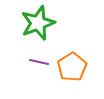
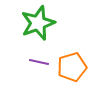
orange pentagon: rotated 16 degrees clockwise
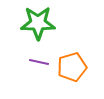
green star: rotated 20 degrees clockwise
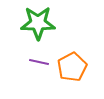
orange pentagon: rotated 12 degrees counterclockwise
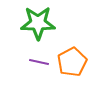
orange pentagon: moved 5 px up
